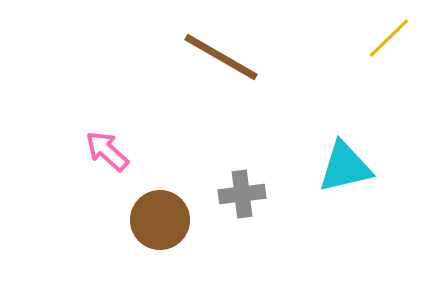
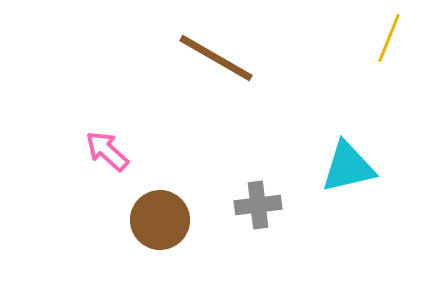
yellow line: rotated 24 degrees counterclockwise
brown line: moved 5 px left, 1 px down
cyan triangle: moved 3 px right
gray cross: moved 16 px right, 11 px down
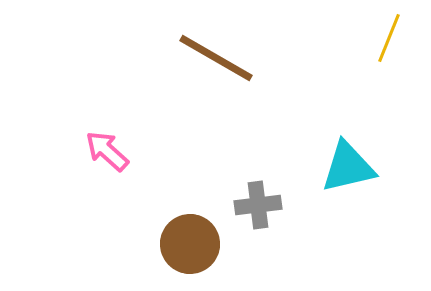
brown circle: moved 30 px right, 24 px down
